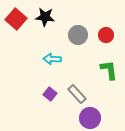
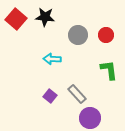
purple square: moved 2 px down
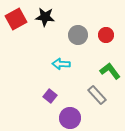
red square: rotated 20 degrees clockwise
cyan arrow: moved 9 px right, 5 px down
green L-shape: moved 1 px right, 1 px down; rotated 30 degrees counterclockwise
gray rectangle: moved 20 px right, 1 px down
purple circle: moved 20 px left
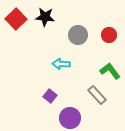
red square: rotated 15 degrees counterclockwise
red circle: moved 3 px right
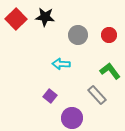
purple circle: moved 2 px right
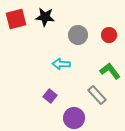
red square: rotated 30 degrees clockwise
purple circle: moved 2 px right
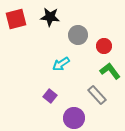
black star: moved 5 px right
red circle: moved 5 px left, 11 px down
cyan arrow: rotated 36 degrees counterclockwise
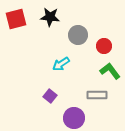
gray rectangle: rotated 48 degrees counterclockwise
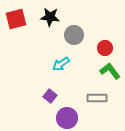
gray circle: moved 4 px left
red circle: moved 1 px right, 2 px down
gray rectangle: moved 3 px down
purple circle: moved 7 px left
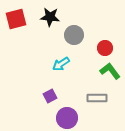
purple square: rotated 24 degrees clockwise
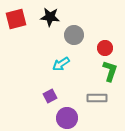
green L-shape: rotated 55 degrees clockwise
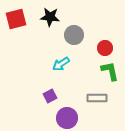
green L-shape: rotated 30 degrees counterclockwise
